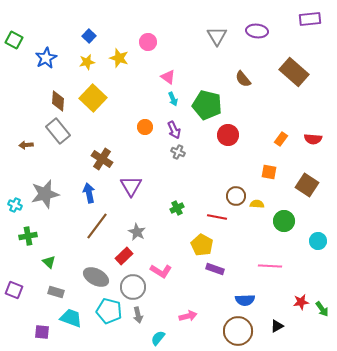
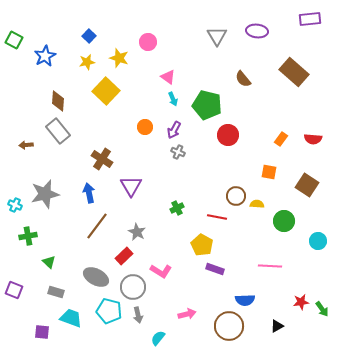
blue star at (46, 58): moved 1 px left, 2 px up
yellow square at (93, 98): moved 13 px right, 7 px up
purple arrow at (174, 130): rotated 54 degrees clockwise
pink arrow at (188, 316): moved 1 px left, 2 px up
brown circle at (238, 331): moved 9 px left, 5 px up
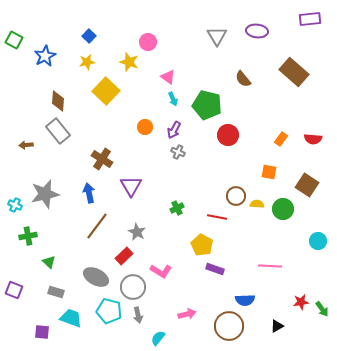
yellow star at (119, 58): moved 10 px right, 4 px down
green circle at (284, 221): moved 1 px left, 12 px up
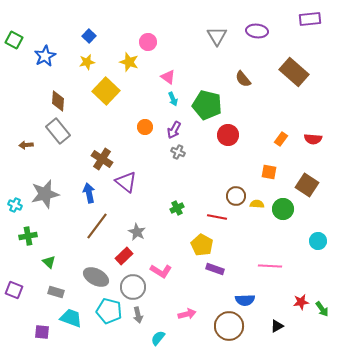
purple triangle at (131, 186): moved 5 px left, 4 px up; rotated 20 degrees counterclockwise
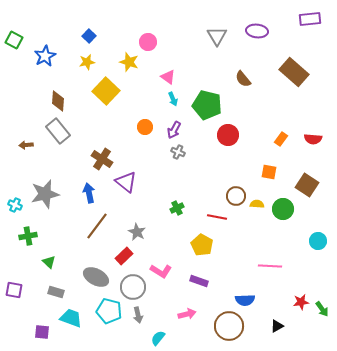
purple rectangle at (215, 269): moved 16 px left, 12 px down
purple square at (14, 290): rotated 12 degrees counterclockwise
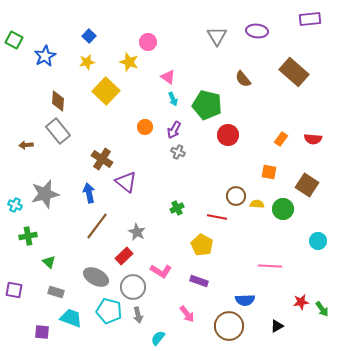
pink arrow at (187, 314): rotated 66 degrees clockwise
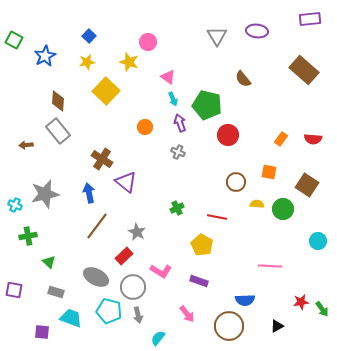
brown rectangle at (294, 72): moved 10 px right, 2 px up
purple arrow at (174, 130): moved 6 px right, 7 px up; rotated 132 degrees clockwise
brown circle at (236, 196): moved 14 px up
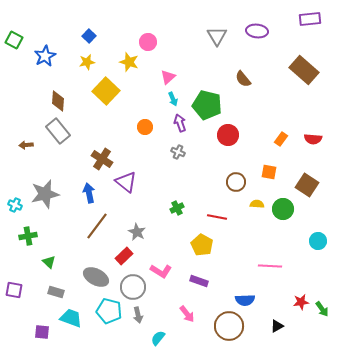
pink triangle at (168, 77): rotated 42 degrees clockwise
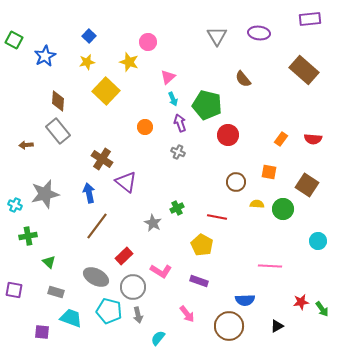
purple ellipse at (257, 31): moved 2 px right, 2 px down
gray star at (137, 232): moved 16 px right, 9 px up
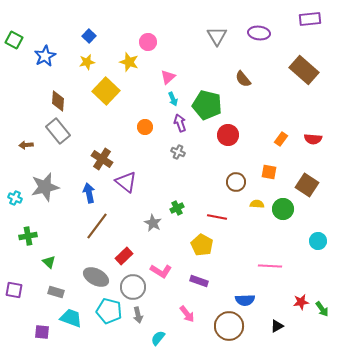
gray star at (45, 194): moved 7 px up
cyan cross at (15, 205): moved 7 px up
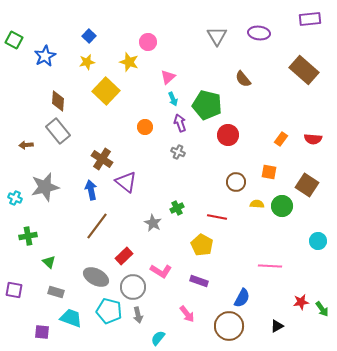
blue arrow at (89, 193): moved 2 px right, 3 px up
green circle at (283, 209): moved 1 px left, 3 px up
blue semicircle at (245, 300): moved 3 px left, 2 px up; rotated 60 degrees counterclockwise
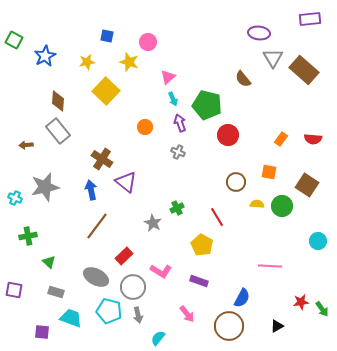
blue square at (89, 36): moved 18 px right; rotated 32 degrees counterclockwise
gray triangle at (217, 36): moved 56 px right, 22 px down
red line at (217, 217): rotated 48 degrees clockwise
